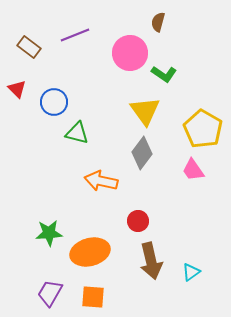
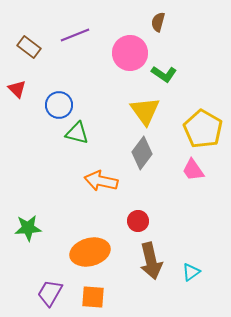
blue circle: moved 5 px right, 3 px down
green star: moved 21 px left, 5 px up
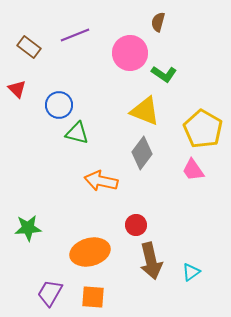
yellow triangle: rotated 32 degrees counterclockwise
red circle: moved 2 px left, 4 px down
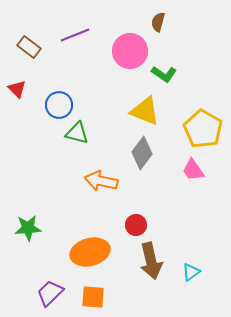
pink circle: moved 2 px up
purple trapezoid: rotated 16 degrees clockwise
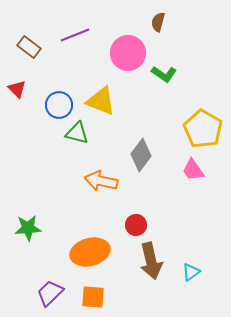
pink circle: moved 2 px left, 2 px down
yellow triangle: moved 44 px left, 10 px up
gray diamond: moved 1 px left, 2 px down
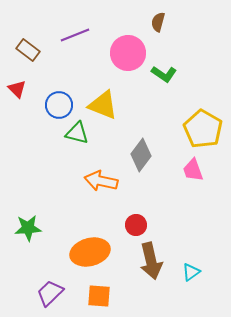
brown rectangle: moved 1 px left, 3 px down
yellow triangle: moved 2 px right, 4 px down
pink trapezoid: rotated 15 degrees clockwise
orange square: moved 6 px right, 1 px up
